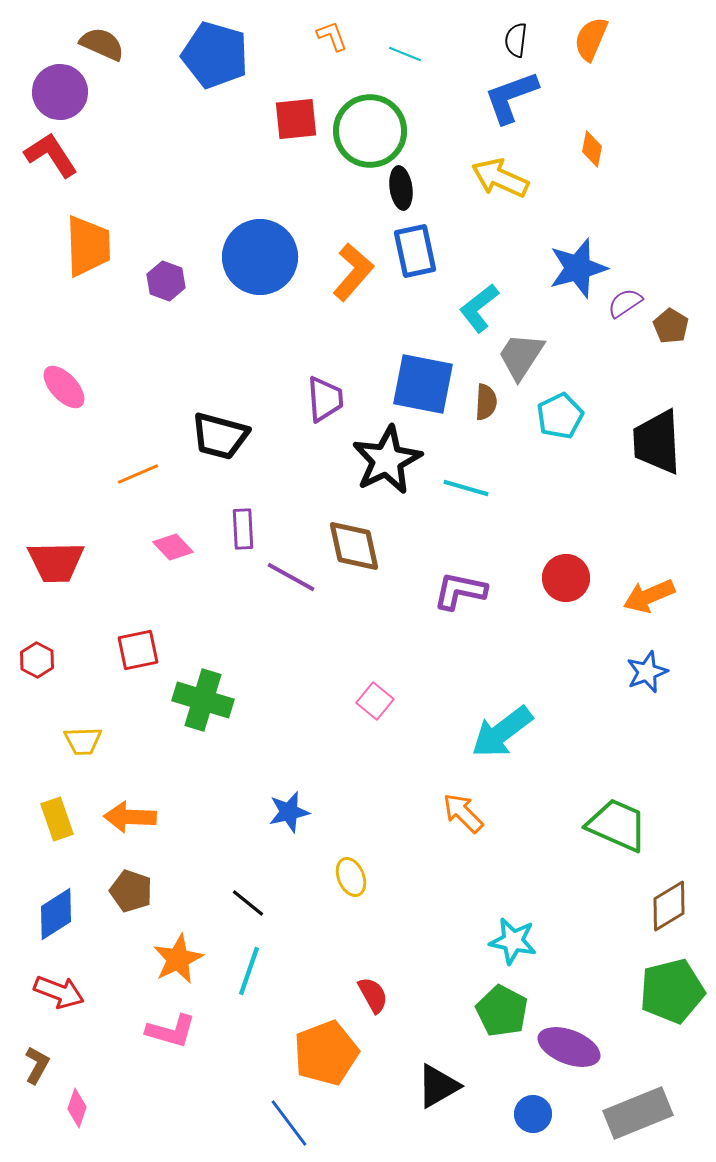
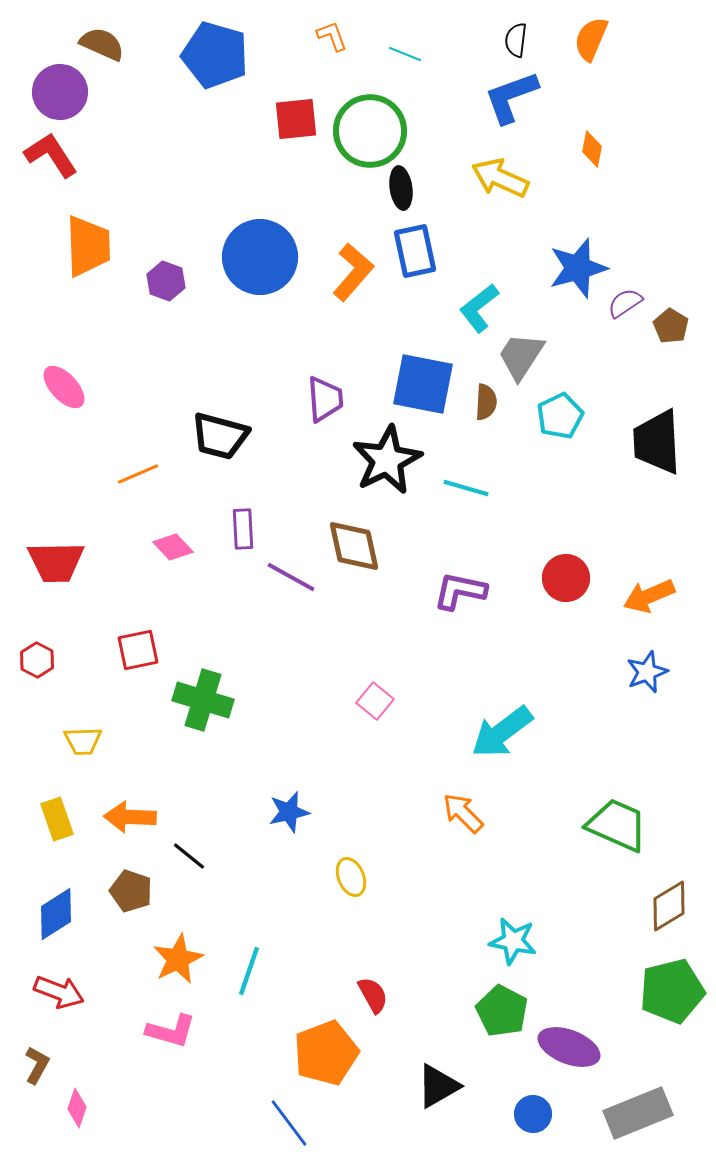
black line at (248, 903): moved 59 px left, 47 px up
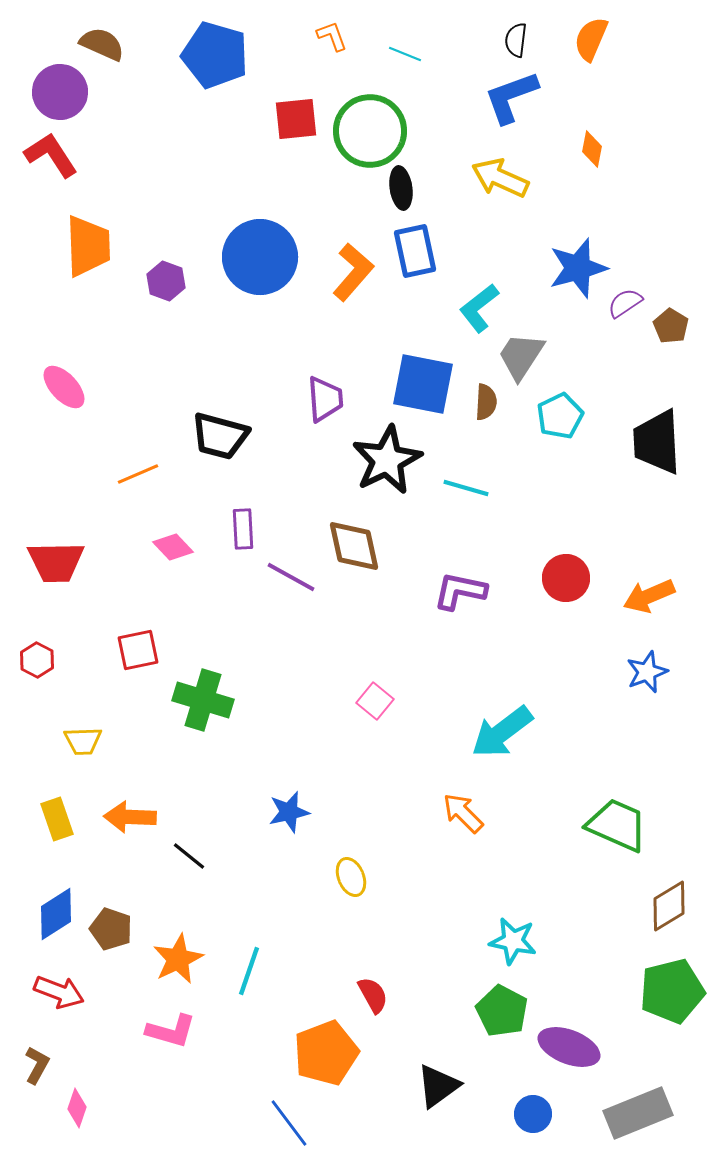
brown pentagon at (131, 891): moved 20 px left, 38 px down
black triangle at (438, 1086): rotated 6 degrees counterclockwise
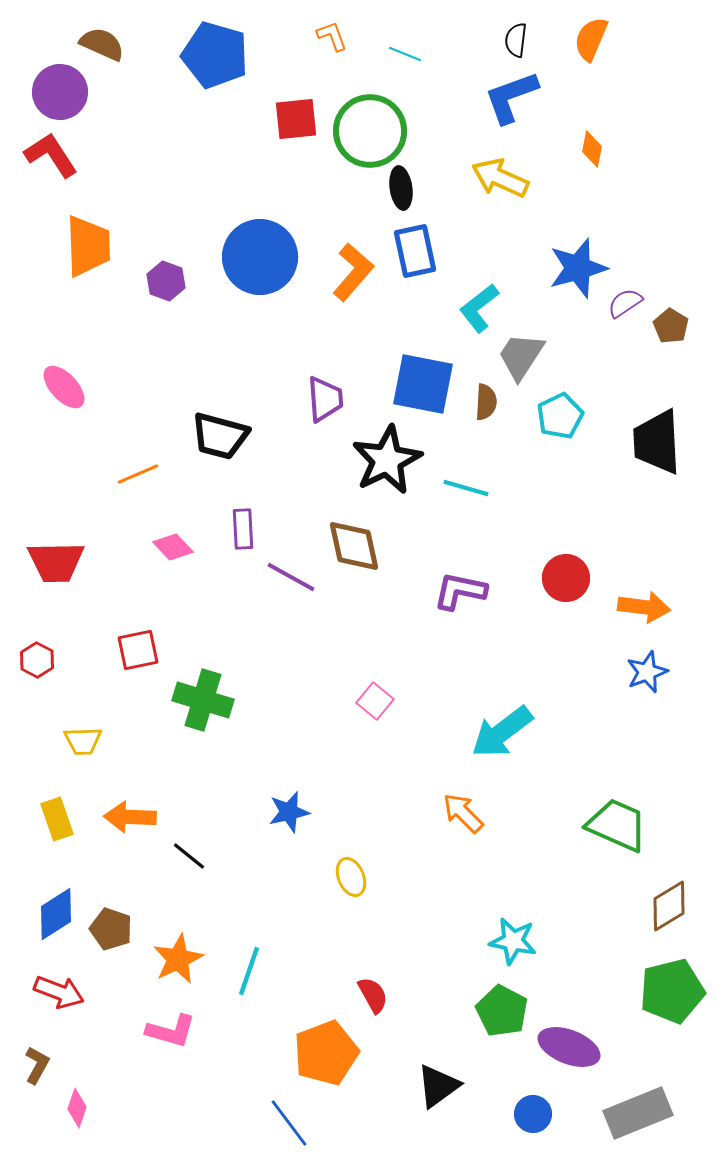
orange arrow at (649, 596): moved 5 px left, 11 px down; rotated 150 degrees counterclockwise
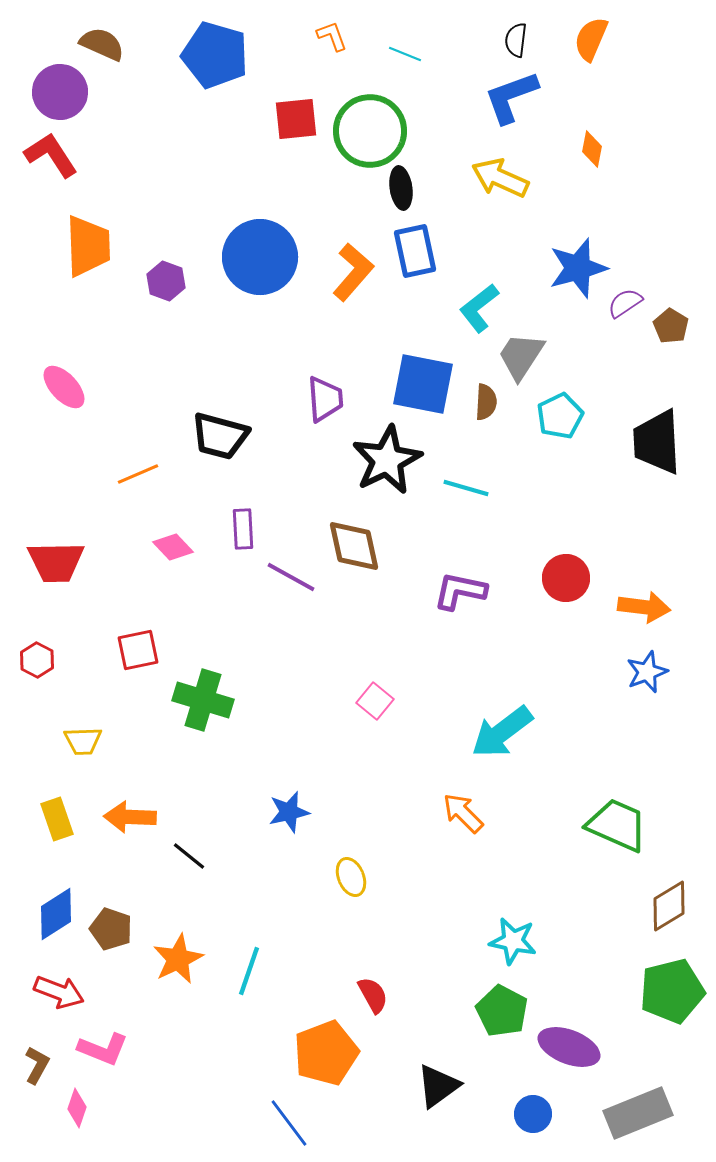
pink L-shape at (171, 1031): moved 68 px left, 18 px down; rotated 6 degrees clockwise
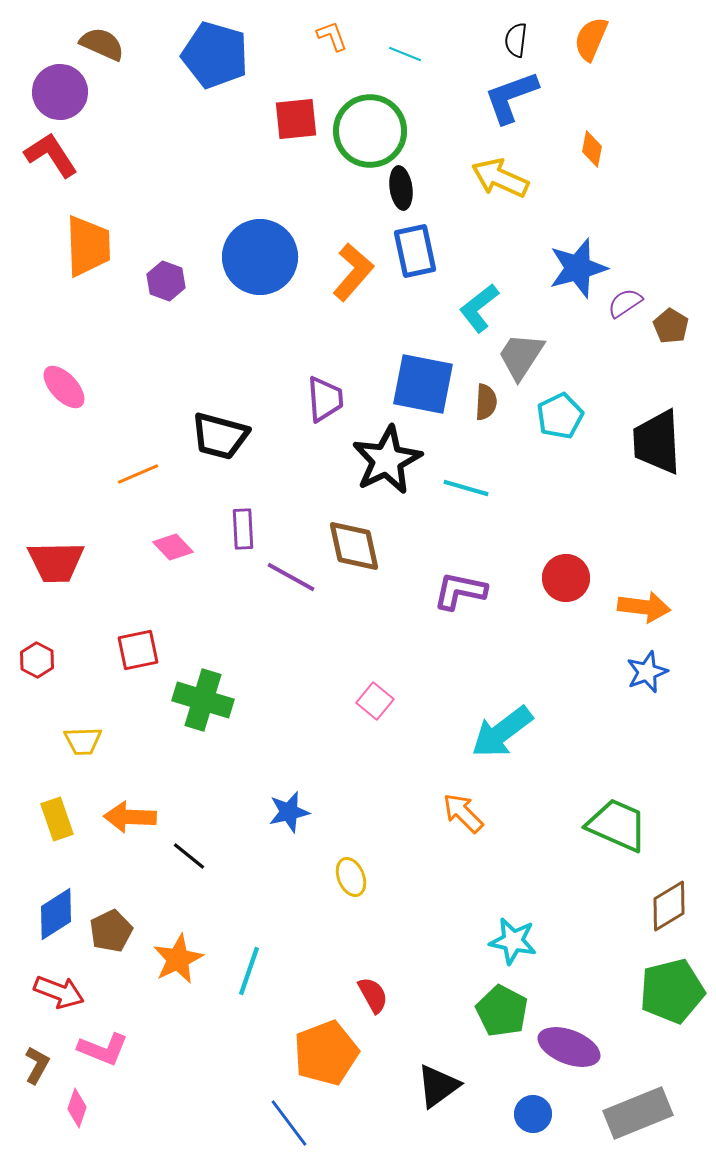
brown pentagon at (111, 929): moved 2 px down; rotated 27 degrees clockwise
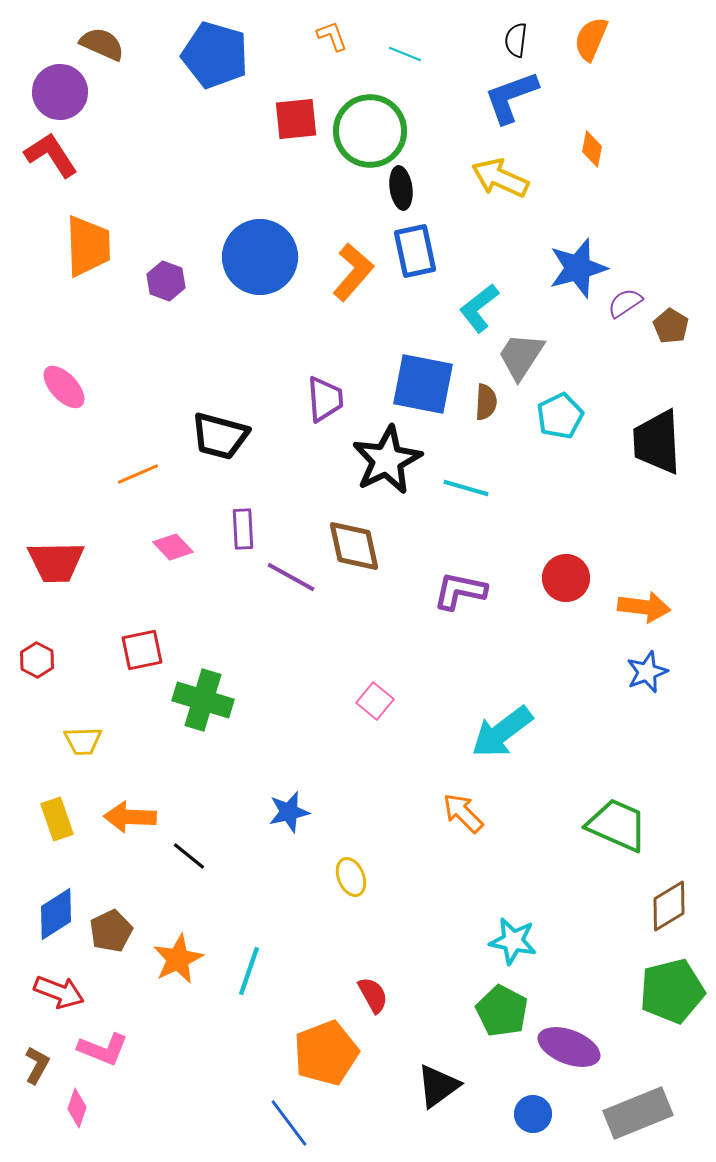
red square at (138, 650): moved 4 px right
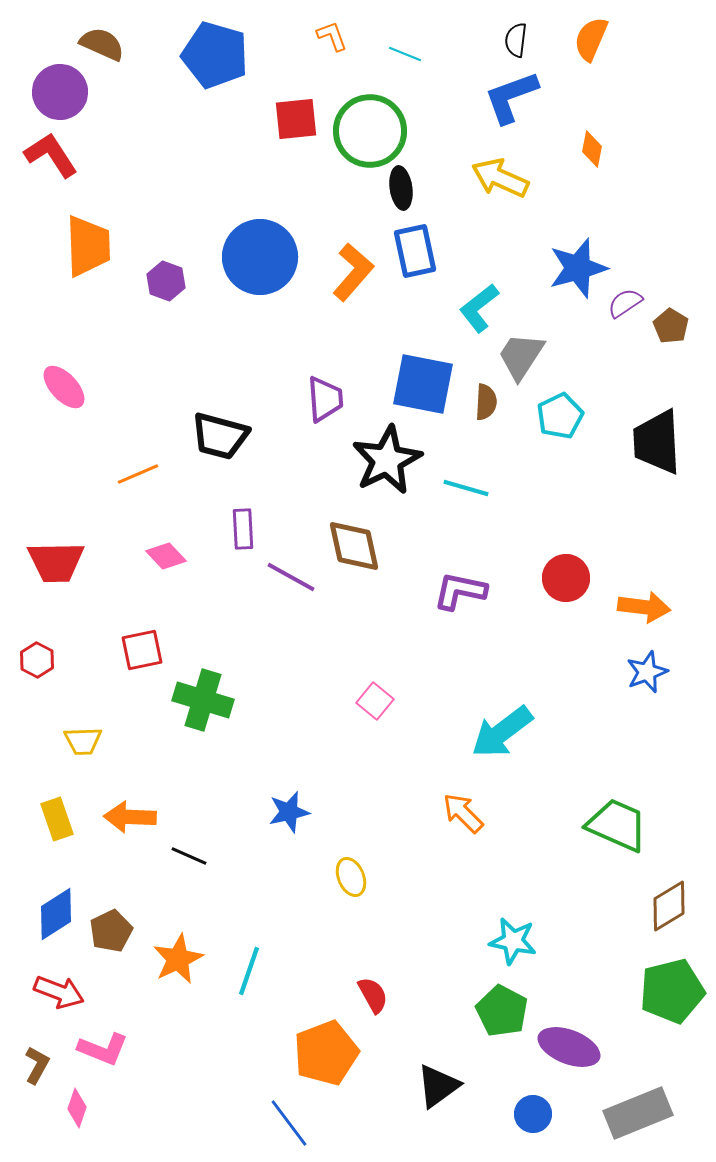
pink diamond at (173, 547): moved 7 px left, 9 px down
black line at (189, 856): rotated 15 degrees counterclockwise
